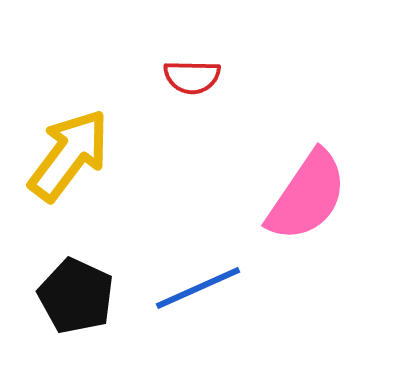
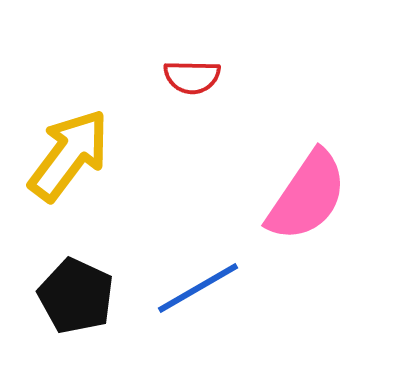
blue line: rotated 6 degrees counterclockwise
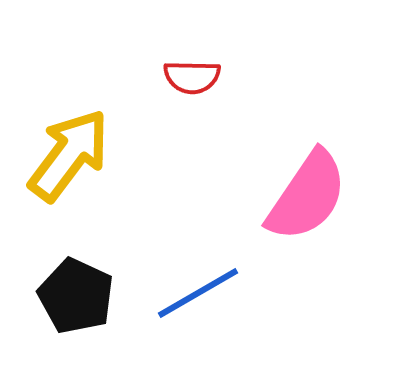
blue line: moved 5 px down
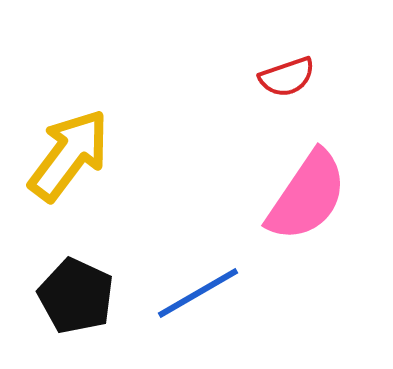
red semicircle: moved 95 px right; rotated 20 degrees counterclockwise
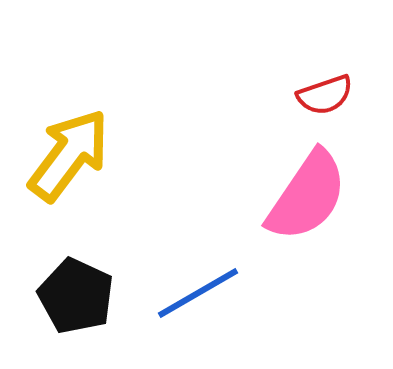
red semicircle: moved 38 px right, 18 px down
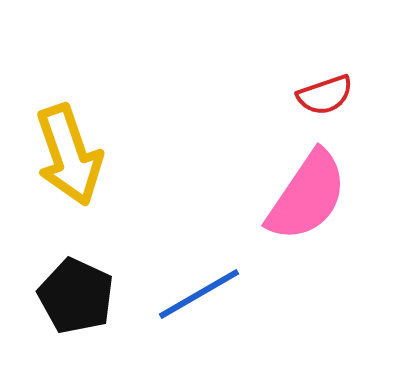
yellow arrow: rotated 124 degrees clockwise
blue line: moved 1 px right, 1 px down
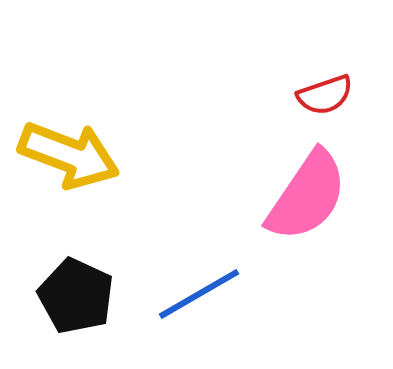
yellow arrow: rotated 50 degrees counterclockwise
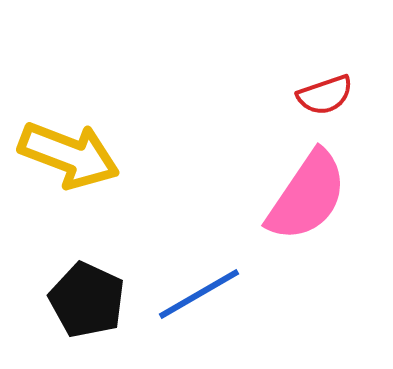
black pentagon: moved 11 px right, 4 px down
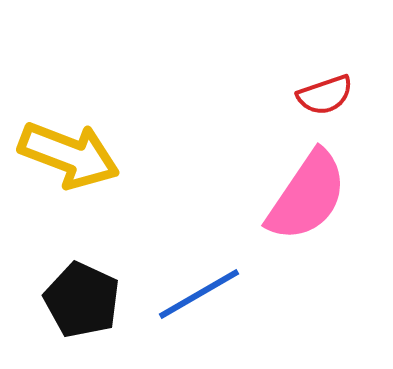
black pentagon: moved 5 px left
